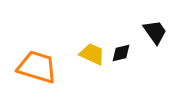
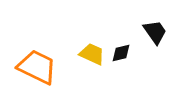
orange trapezoid: rotated 9 degrees clockwise
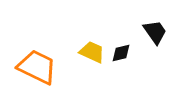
yellow trapezoid: moved 2 px up
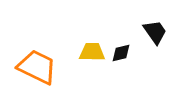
yellow trapezoid: rotated 24 degrees counterclockwise
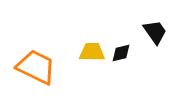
orange trapezoid: moved 1 px left
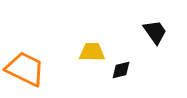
black diamond: moved 17 px down
orange trapezoid: moved 11 px left, 2 px down
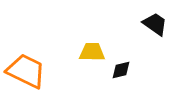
black trapezoid: moved 8 px up; rotated 20 degrees counterclockwise
orange trapezoid: moved 1 px right, 2 px down
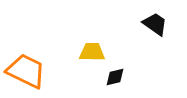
black diamond: moved 6 px left, 7 px down
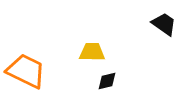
black trapezoid: moved 9 px right
black diamond: moved 8 px left, 4 px down
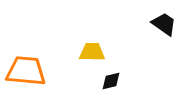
orange trapezoid: rotated 21 degrees counterclockwise
black diamond: moved 4 px right
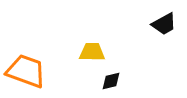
black trapezoid: rotated 116 degrees clockwise
orange trapezoid: rotated 15 degrees clockwise
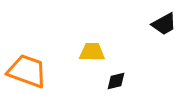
orange trapezoid: moved 1 px right
black diamond: moved 5 px right
